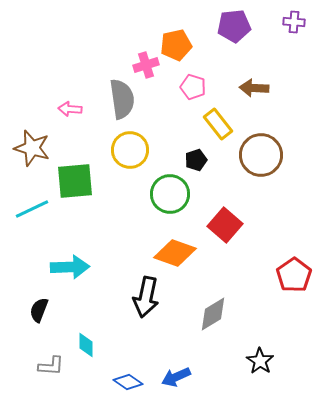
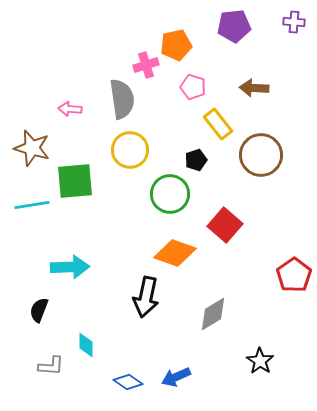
cyan line: moved 4 px up; rotated 16 degrees clockwise
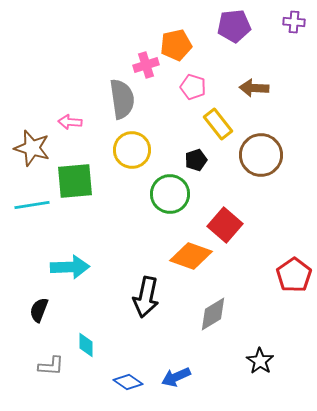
pink arrow: moved 13 px down
yellow circle: moved 2 px right
orange diamond: moved 16 px right, 3 px down
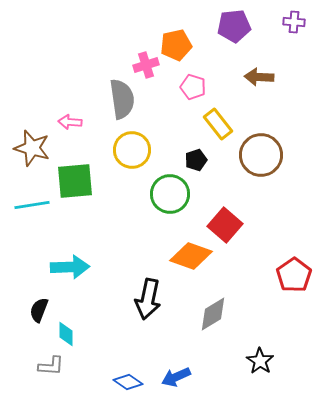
brown arrow: moved 5 px right, 11 px up
black arrow: moved 2 px right, 2 px down
cyan diamond: moved 20 px left, 11 px up
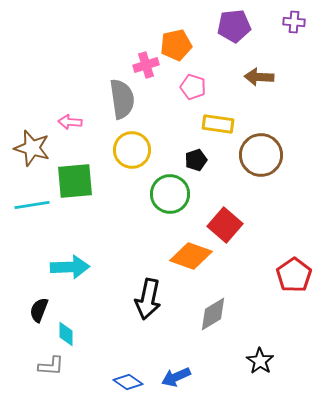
yellow rectangle: rotated 44 degrees counterclockwise
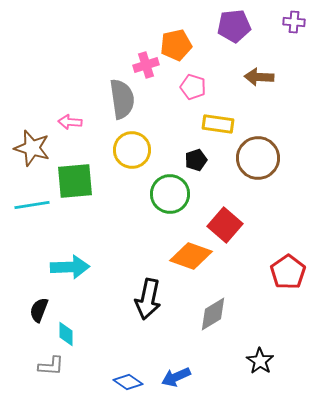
brown circle: moved 3 px left, 3 px down
red pentagon: moved 6 px left, 3 px up
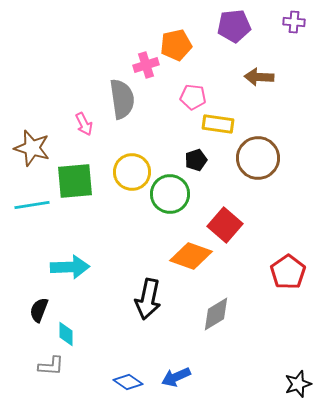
pink pentagon: moved 10 px down; rotated 10 degrees counterclockwise
pink arrow: moved 14 px right, 2 px down; rotated 120 degrees counterclockwise
yellow circle: moved 22 px down
gray diamond: moved 3 px right
black star: moved 38 px right, 23 px down; rotated 20 degrees clockwise
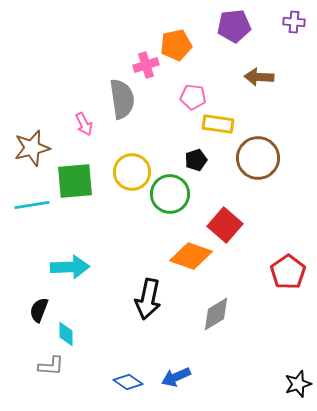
brown star: rotated 30 degrees counterclockwise
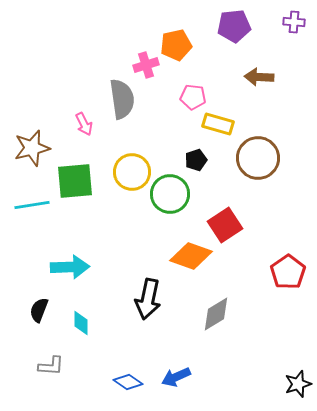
yellow rectangle: rotated 8 degrees clockwise
red square: rotated 16 degrees clockwise
cyan diamond: moved 15 px right, 11 px up
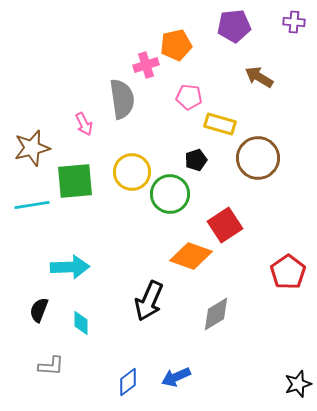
brown arrow: rotated 28 degrees clockwise
pink pentagon: moved 4 px left
yellow rectangle: moved 2 px right
black arrow: moved 1 px right, 2 px down; rotated 12 degrees clockwise
blue diamond: rotated 72 degrees counterclockwise
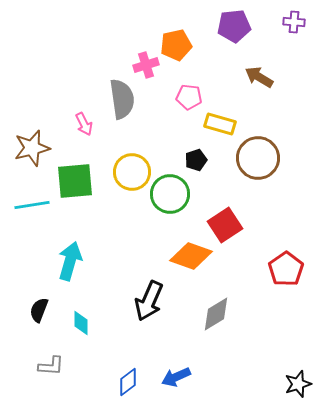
cyan arrow: moved 6 px up; rotated 72 degrees counterclockwise
red pentagon: moved 2 px left, 3 px up
